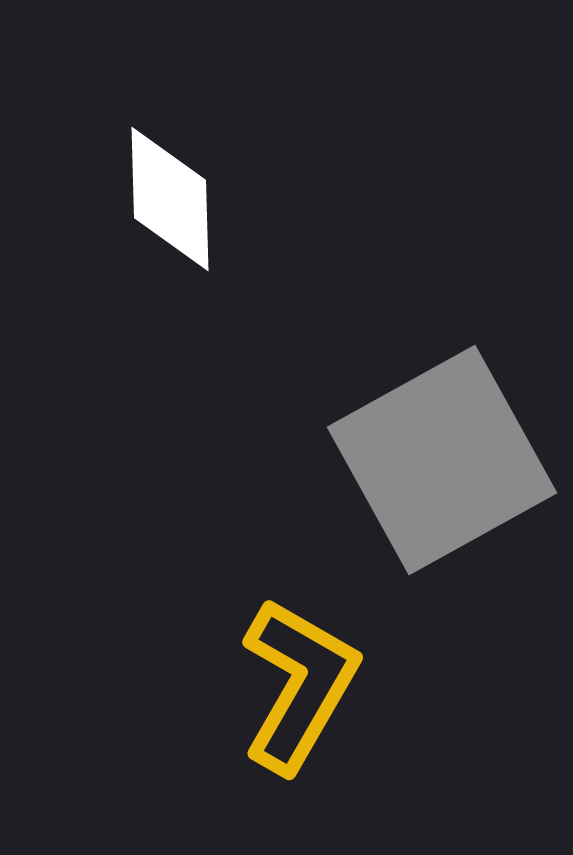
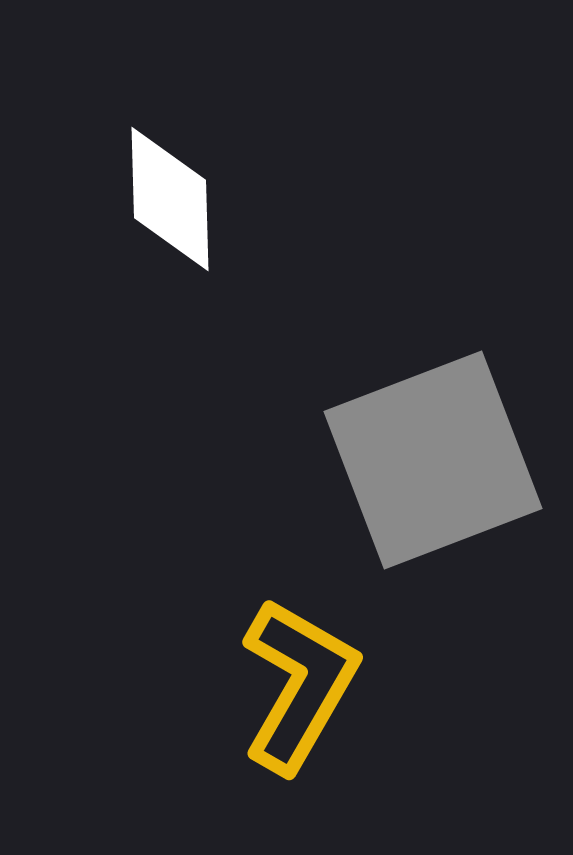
gray square: moved 9 px left; rotated 8 degrees clockwise
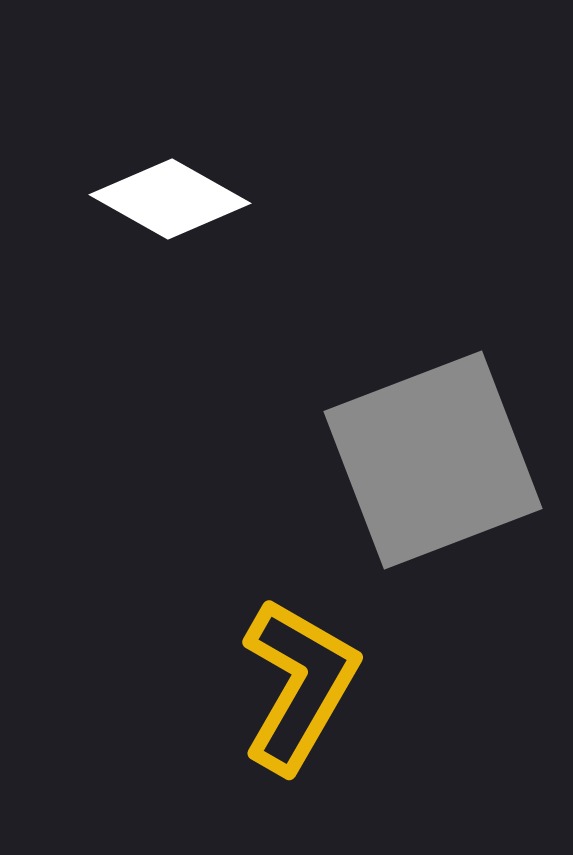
white diamond: rotated 59 degrees counterclockwise
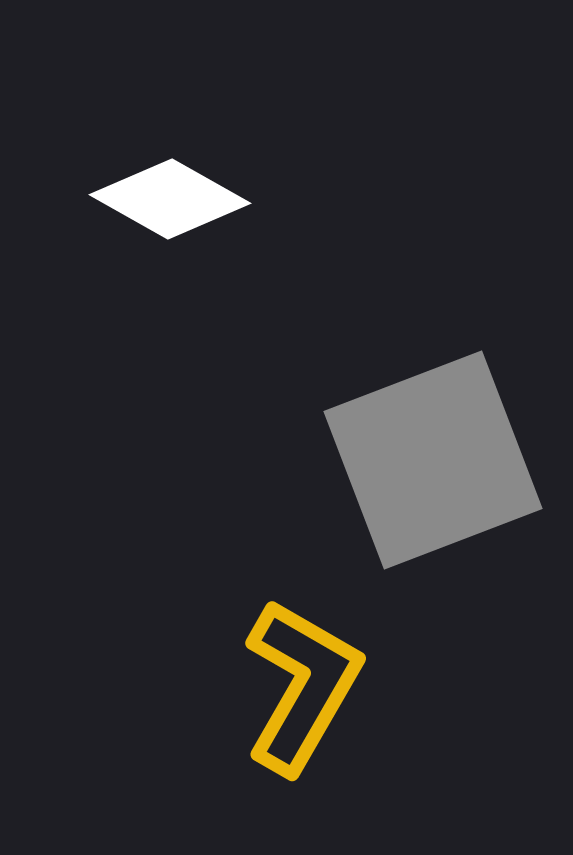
yellow L-shape: moved 3 px right, 1 px down
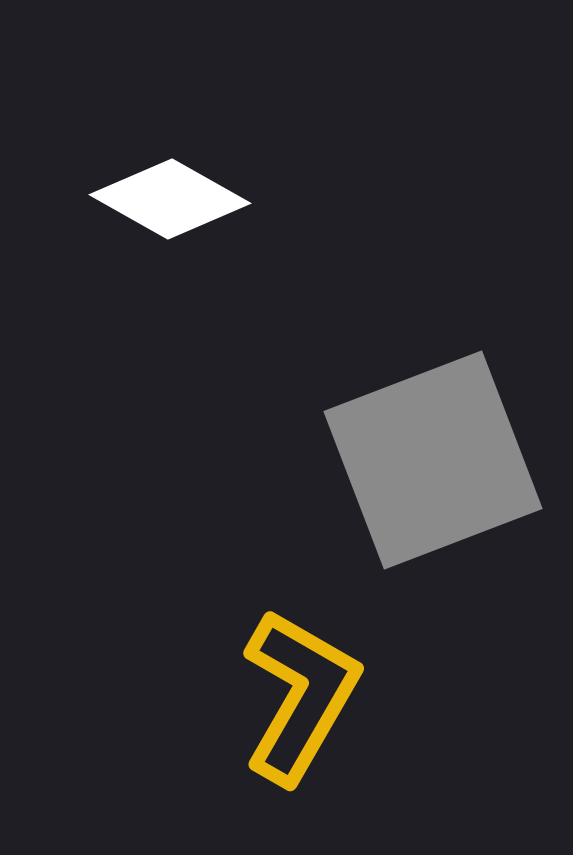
yellow L-shape: moved 2 px left, 10 px down
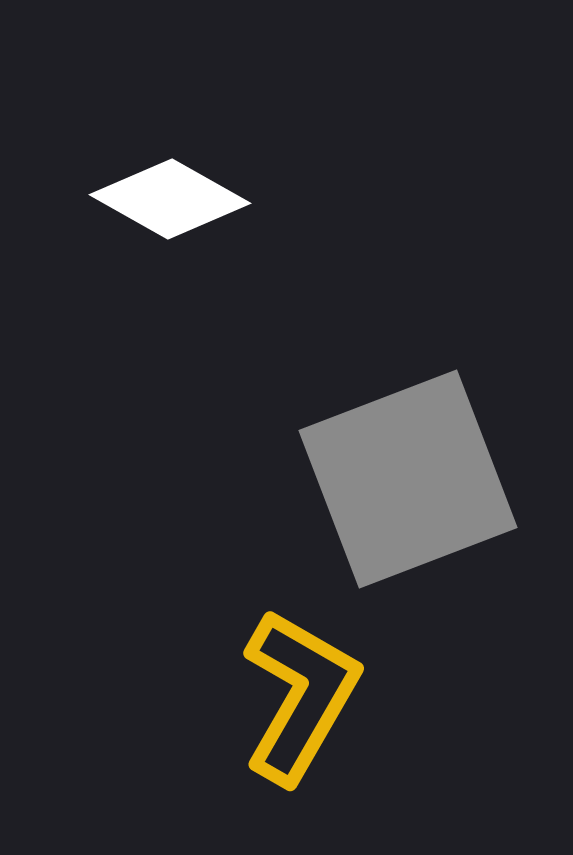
gray square: moved 25 px left, 19 px down
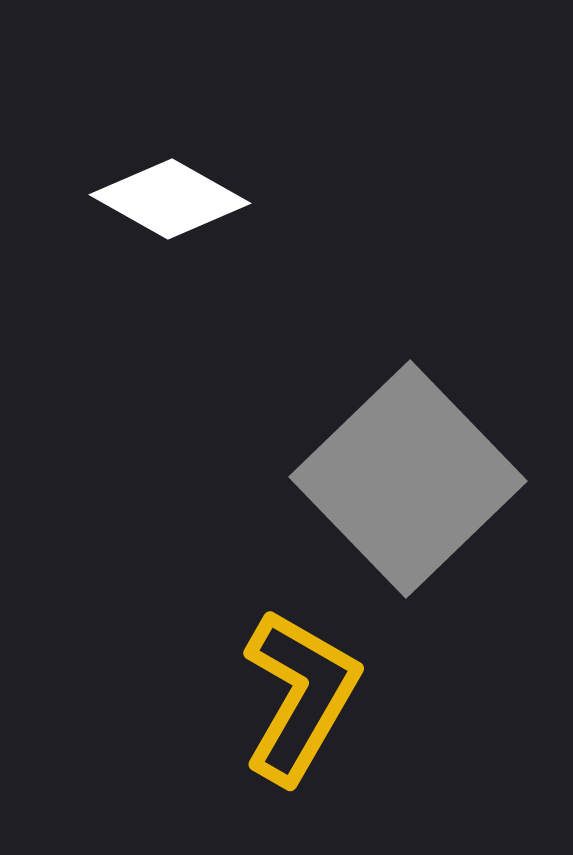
gray square: rotated 23 degrees counterclockwise
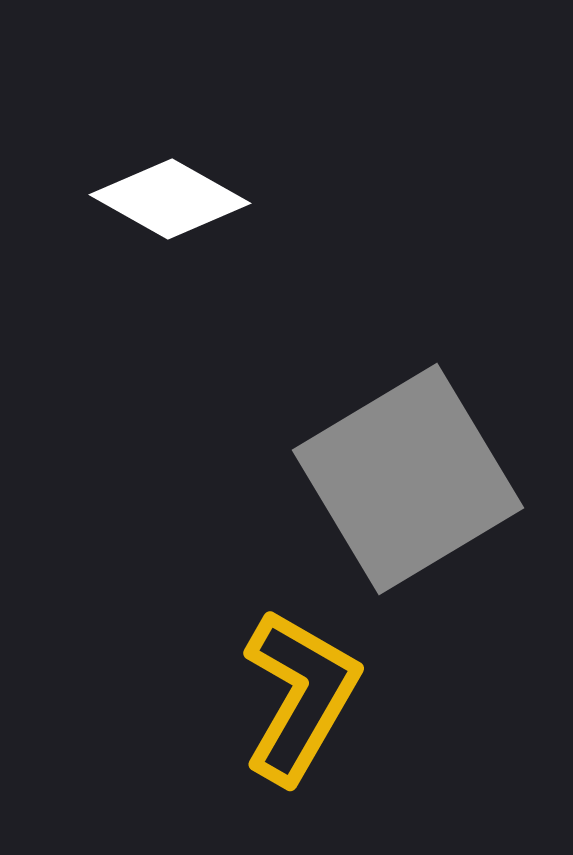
gray square: rotated 13 degrees clockwise
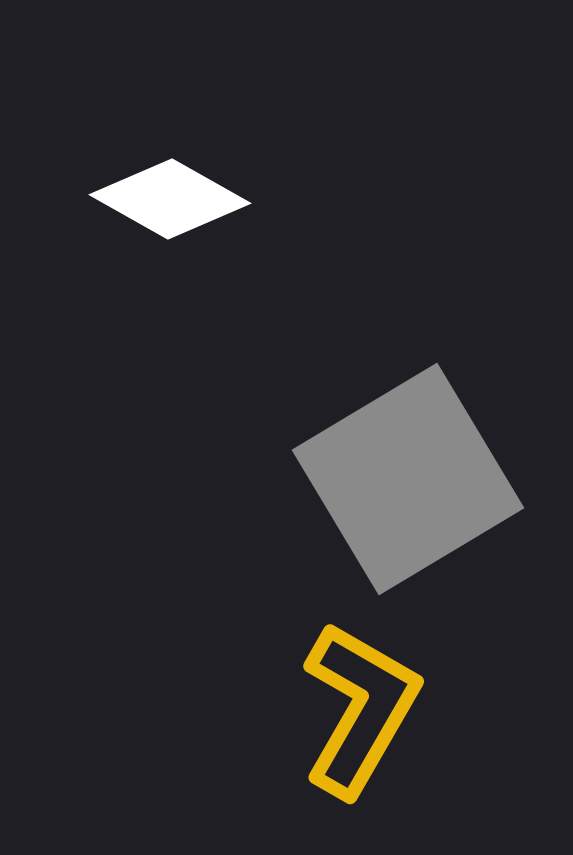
yellow L-shape: moved 60 px right, 13 px down
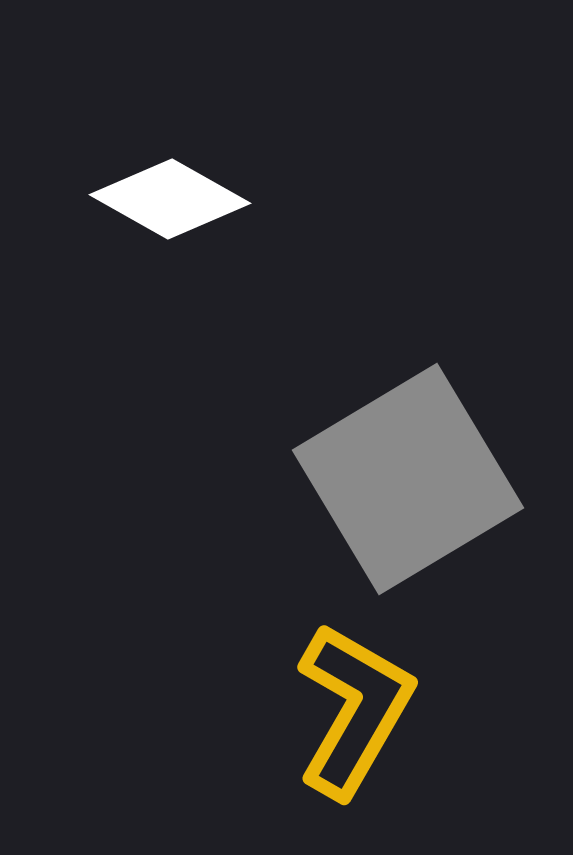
yellow L-shape: moved 6 px left, 1 px down
